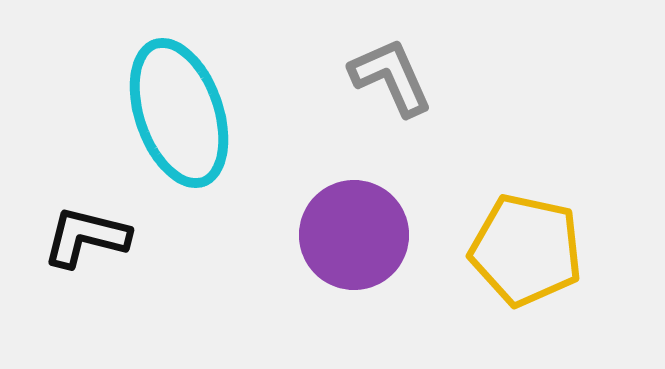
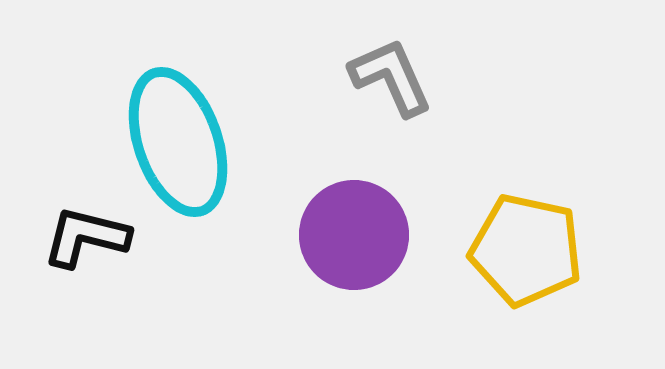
cyan ellipse: moved 1 px left, 29 px down
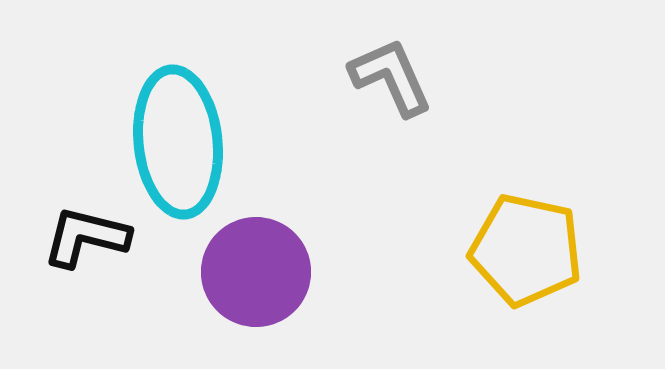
cyan ellipse: rotated 13 degrees clockwise
purple circle: moved 98 px left, 37 px down
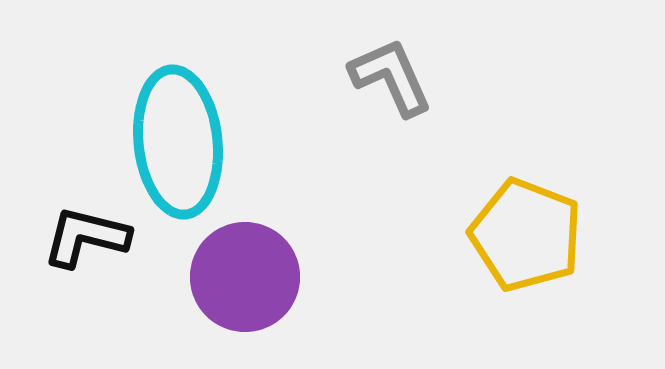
yellow pentagon: moved 15 px up; rotated 9 degrees clockwise
purple circle: moved 11 px left, 5 px down
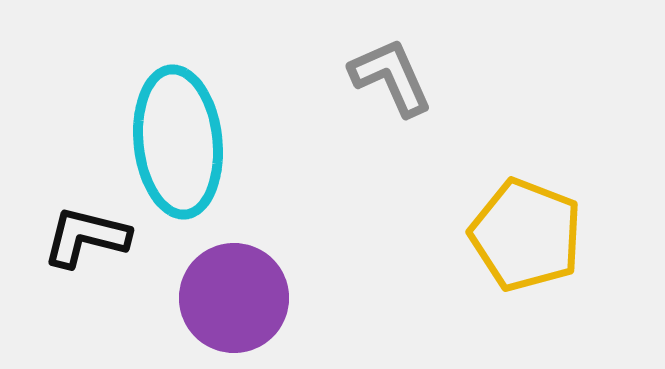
purple circle: moved 11 px left, 21 px down
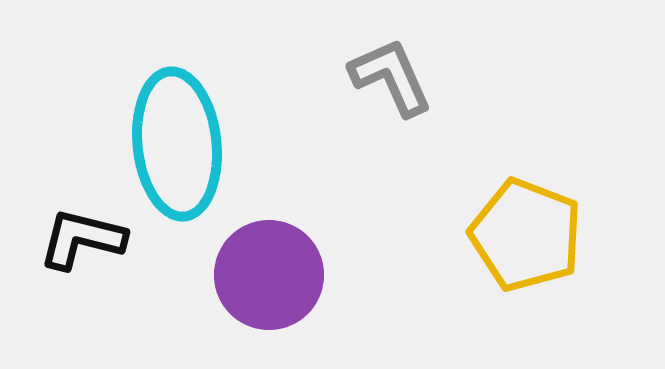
cyan ellipse: moved 1 px left, 2 px down
black L-shape: moved 4 px left, 2 px down
purple circle: moved 35 px right, 23 px up
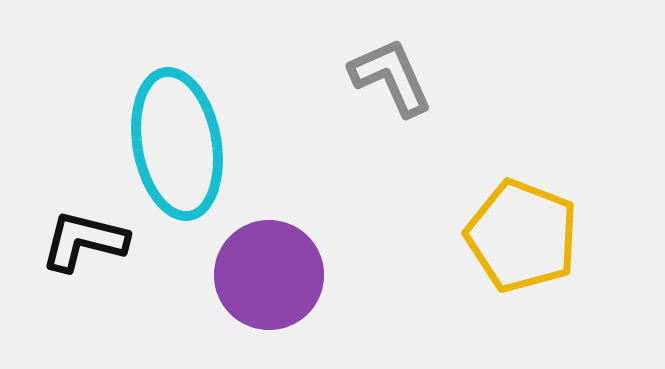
cyan ellipse: rotated 4 degrees counterclockwise
yellow pentagon: moved 4 px left, 1 px down
black L-shape: moved 2 px right, 2 px down
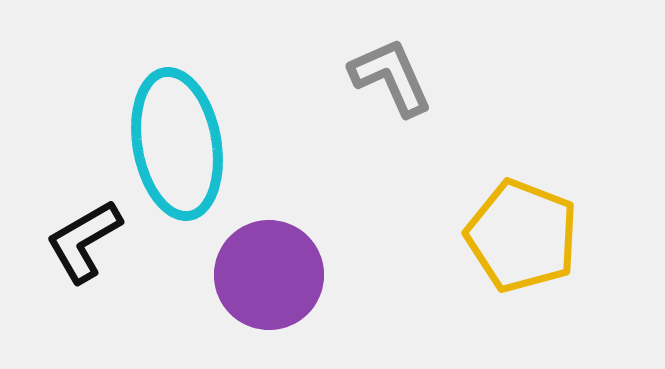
black L-shape: rotated 44 degrees counterclockwise
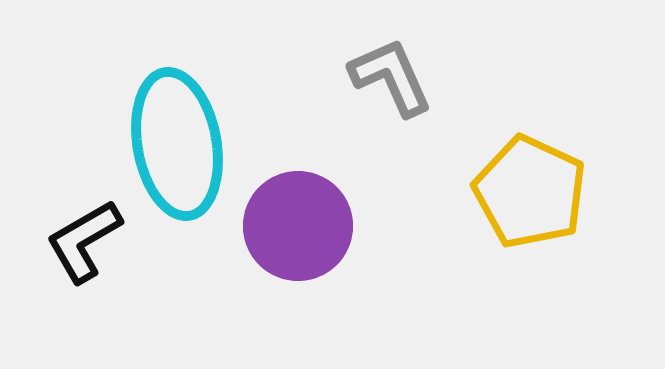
yellow pentagon: moved 8 px right, 44 px up; rotated 4 degrees clockwise
purple circle: moved 29 px right, 49 px up
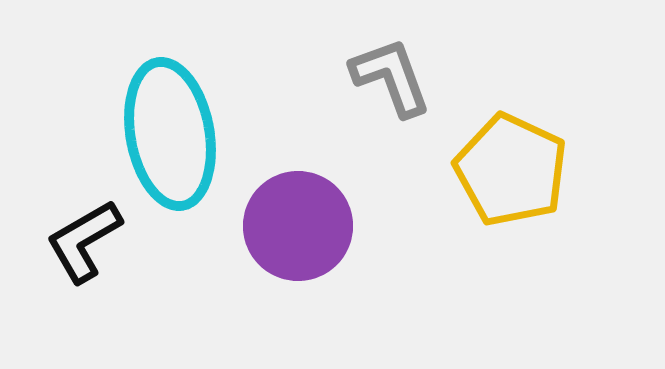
gray L-shape: rotated 4 degrees clockwise
cyan ellipse: moved 7 px left, 10 px up
yellow pentagon: moved 19 px left, 22 px up
